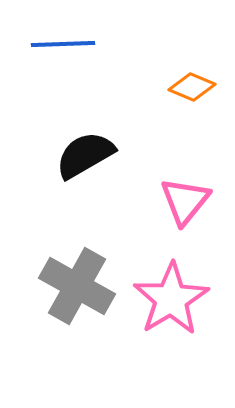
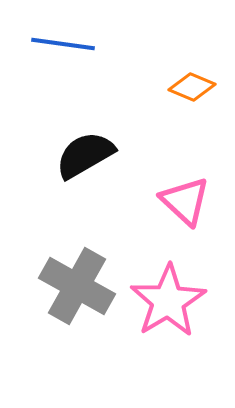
blue line: rotated 10 degrees clockwise
pink triangle: rotated 26 degrees counterclockwise
pink star: moved 3 px left, 2 px down
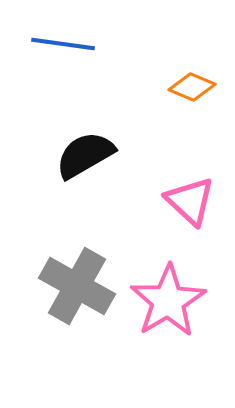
pink triangle: moved 5 px right
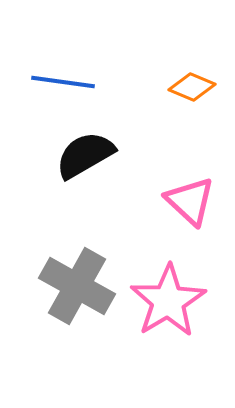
blue line: moved 38 px down
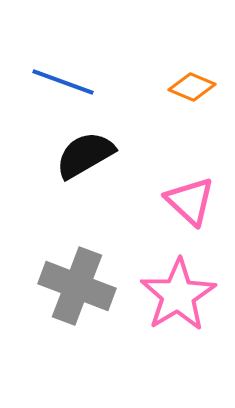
blue line: rotated 12 degrees clockwise
gray cross: rotated 8 degrees counterclockwise
pink star: moved 10 px right, 6 px up
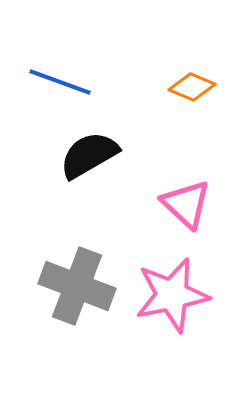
blue line: moved 3 px left
black semicircle: moved 4 px right
pink triangle: moved 4 px left, 3 px down
pink star: moved 6 px left; rotated 20 degrees clockwise
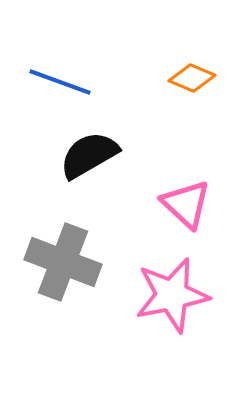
orange diamond: moved 9 px up
gray cross: moved 14 px left, 24 px up
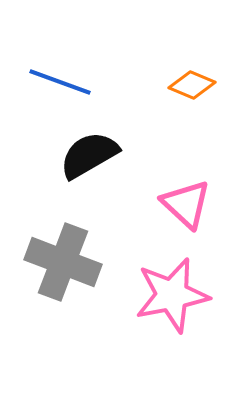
orange diamond: moved 7 px down
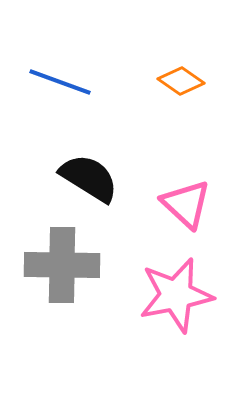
orange diamond: moved 11 px left, 4 px up; rotated 12 degrees clockwise
black semicircle: moved 23 px down; rotated 62 degrees clockwise
gray cross: moved 1 px left, 3 px down; rotated 20 degrees counterclockwise
pink star: moved 4 px right
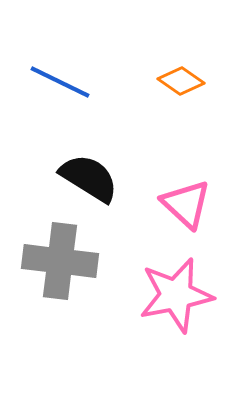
blue line: rotated 6 degrees clockwise
gray cross: moved 2 px left, 4 px up; rotated 6 degrees clockwise
